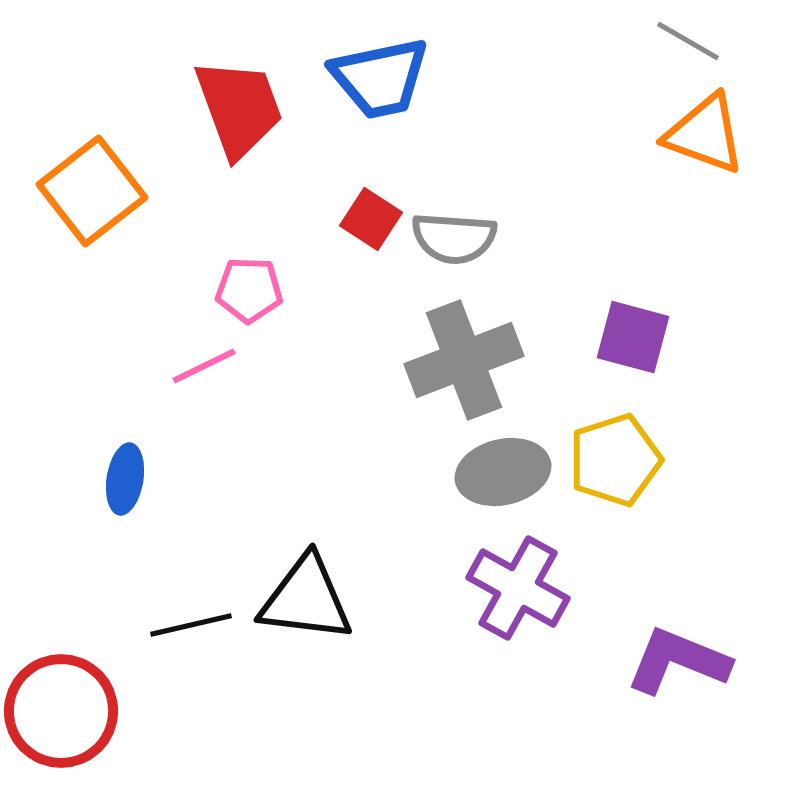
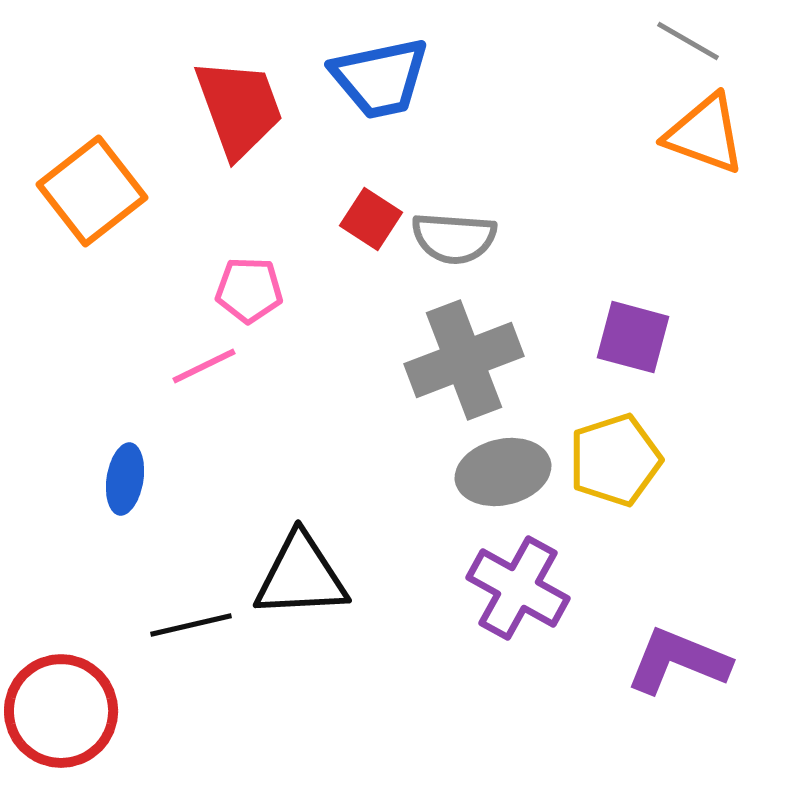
black triangle: moved 5 px left, 23 px up; rotated 10 degrees counterclockwise
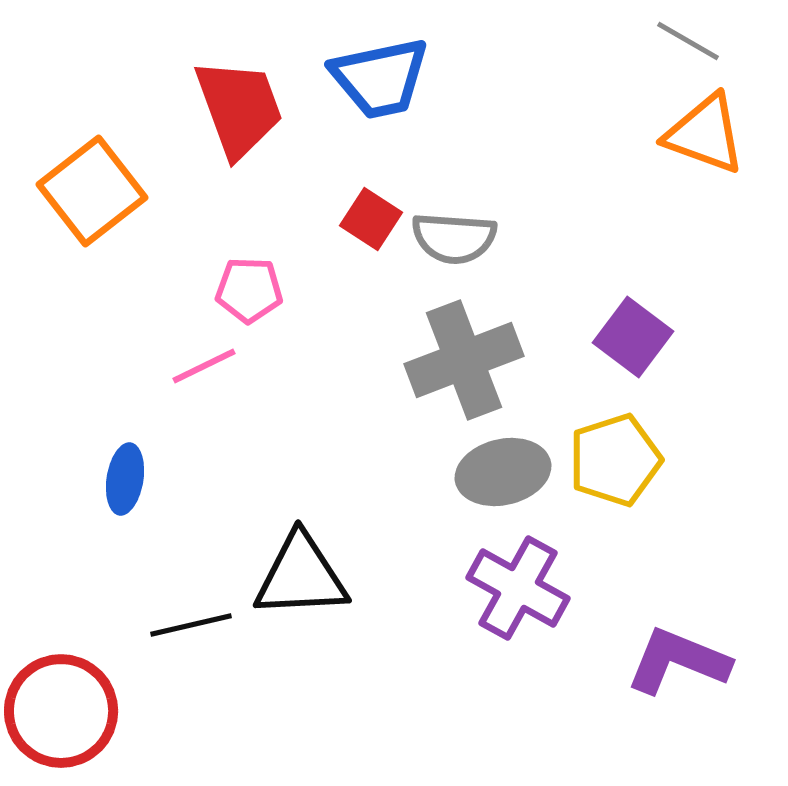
purple square: rotated 22 degrees clockwise
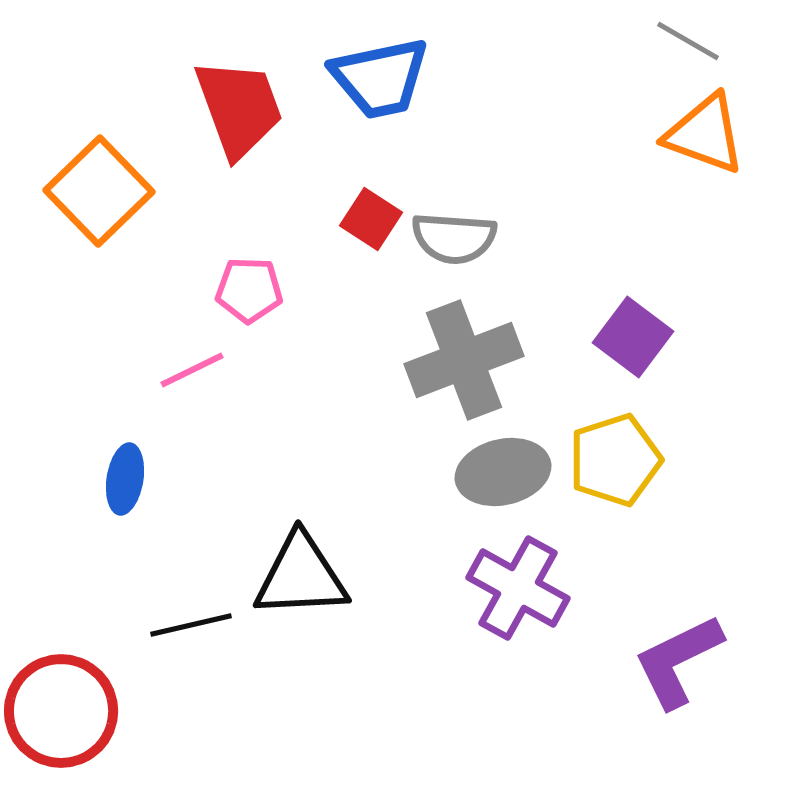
orange square: moved 7 px right; rotated 6 degrees counterclockwise
pink line: moved 12 px left, 4 px down
purple L-shape: rotated 48 degrees counterclockwise
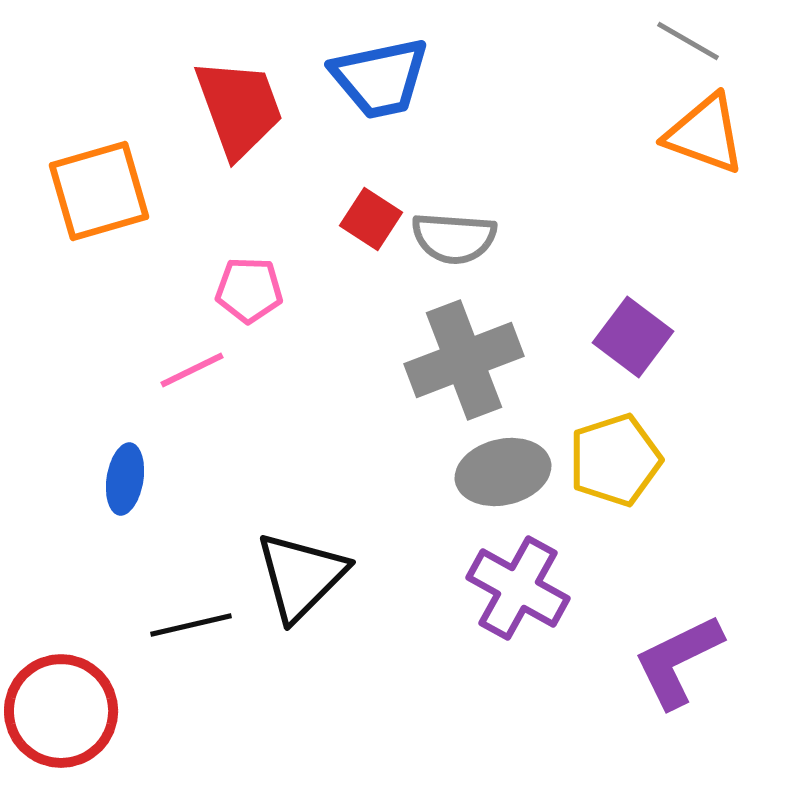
orange square: rotated 28 degrees clockwise
black triangle: rotated 42 degrees counterclockwise
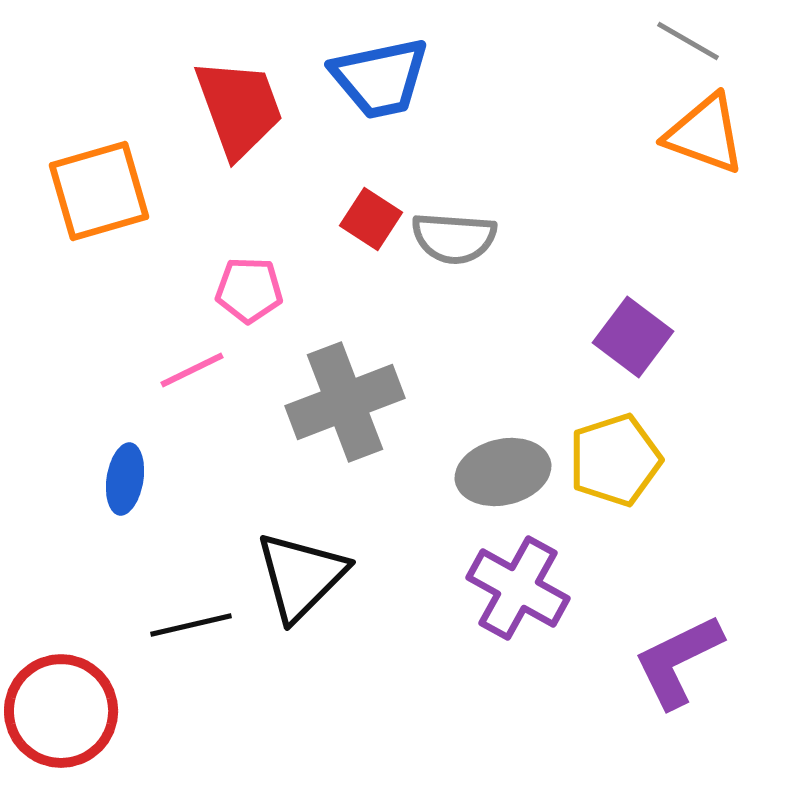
gray cross: moved 119 px left, 42 px down
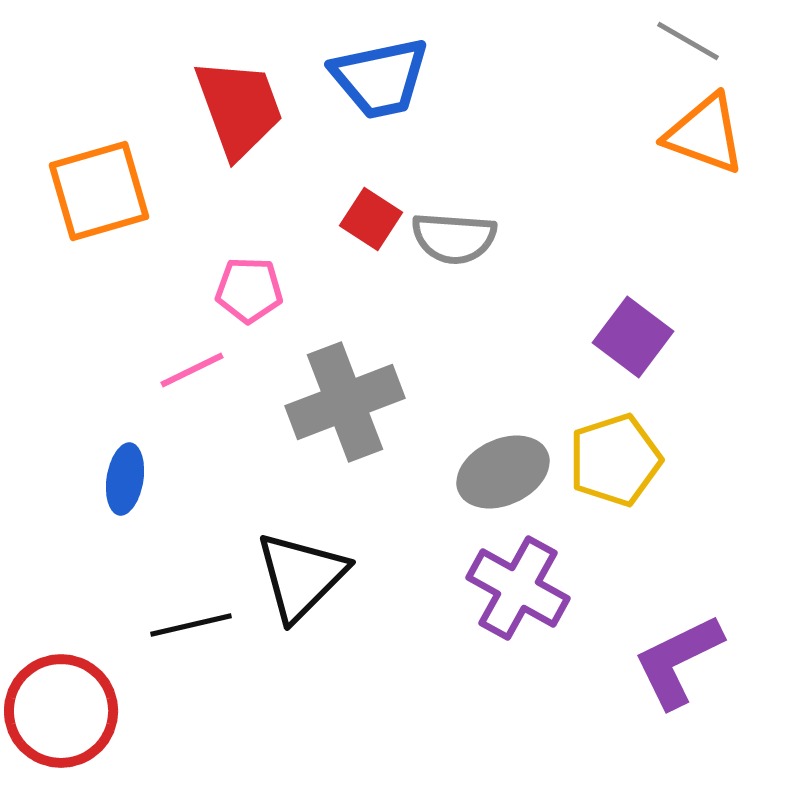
gray ellipse: rotated 12 degrees counterclockwise
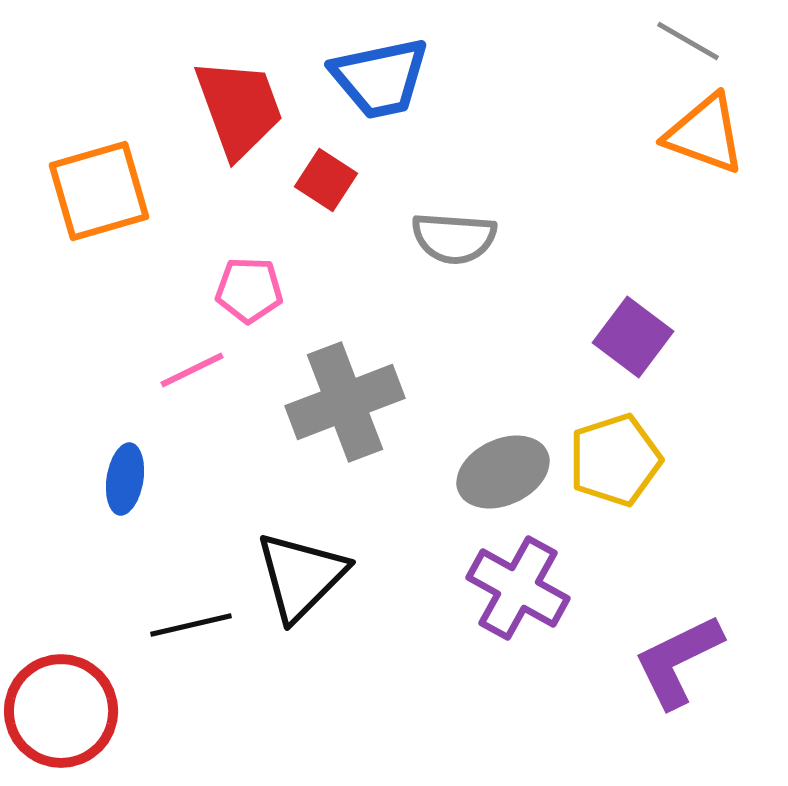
red square: moved 45 px left, 39 px up
